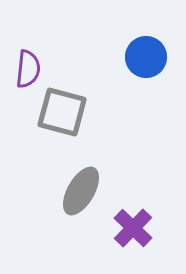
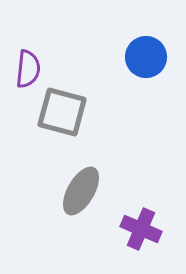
purple cross: moved 8 px right, 1 px down; rotated 21 degrees counterclockwise
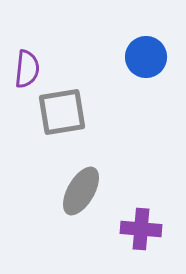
purple semicircle: moved 1 px left
gray square: rotated 24 degrees counterclockwise
purple cross: rotated 18 degrees counterclockwise
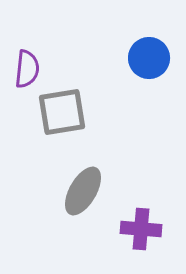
blue circle: moved 3 px right, 1 px down
gray ellipse: moved 2 px right
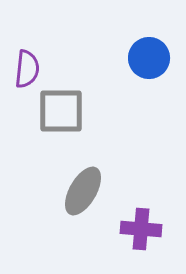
gray square: moved 1 px left, 1 px up; rotated 9 degrees clockwise
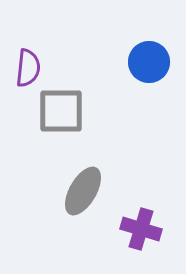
blue circle: moved 4 px down
purple semicircle: moved 1 px right, 1 px up
purple cross: rotated 12 degrees clockwise
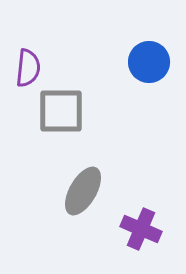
purple cross: rotated 6 degrees clockwise
